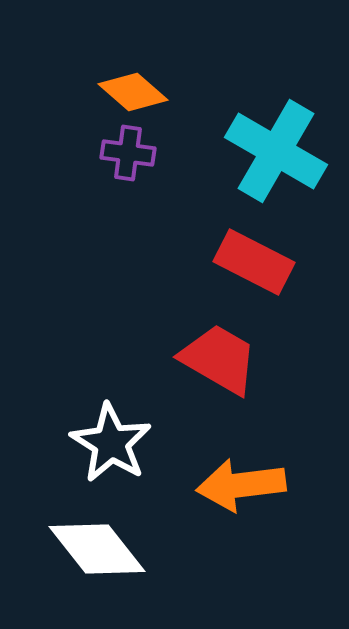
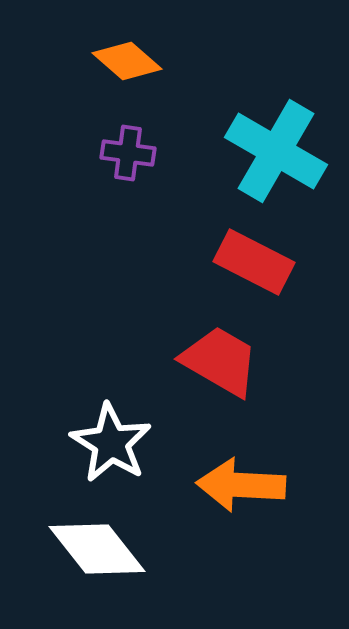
orange diamond: moved 6 px left, 31 px up
red trapezoid: moved 1 px right, 2 px down
orange arrow: rotated 10 degrees clockwise
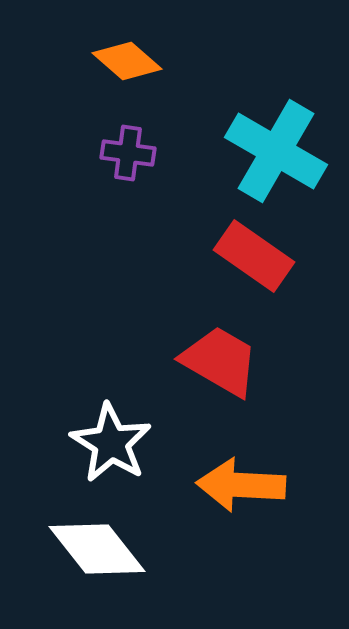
red rectangle: moved 6 px up; rotated 8 degrees clockwise
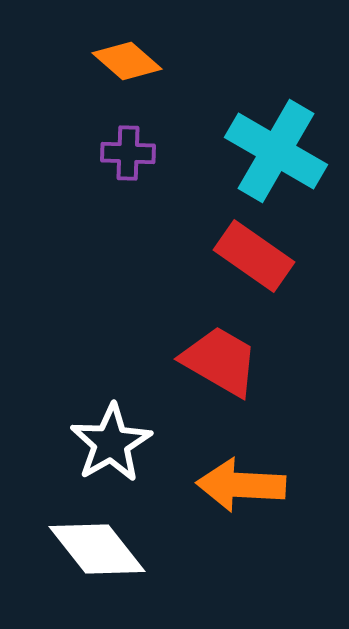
purple cross: rotated 6 degrees counterclockwise
white star: rotated 10 degrees clockwise
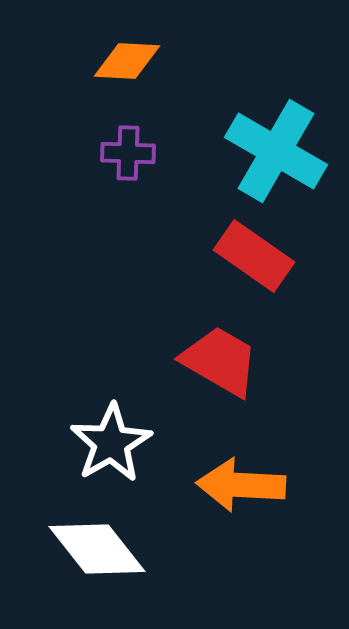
orange diamond: rotated 38 degrees counterclockwise
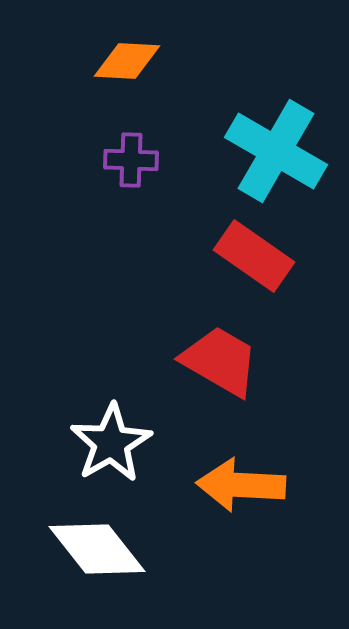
purple cross: moved 3 px right, 7 px down
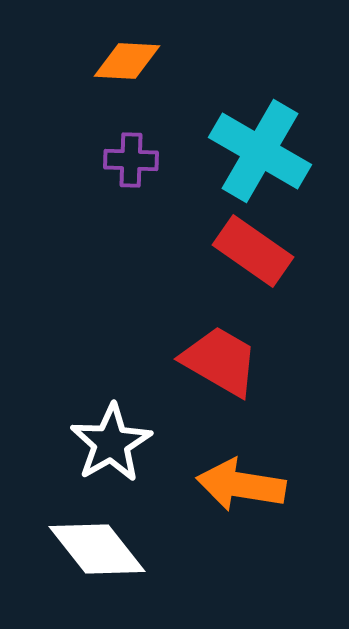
cyan cross: moved 16 px left
red rectangle: moved 1 px left, 5 px up
orange arrow: rotated 6 degrees clockwise
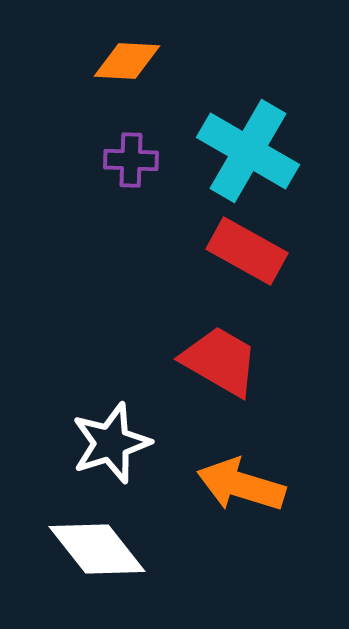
cyan cross: moved 12 px left
red rectangle: moved 6 px left; rotated 6 degrees counterclockwise
white star: rotated 12 degrees clockwise
orange arrow: rotated 8 degrees clockwise
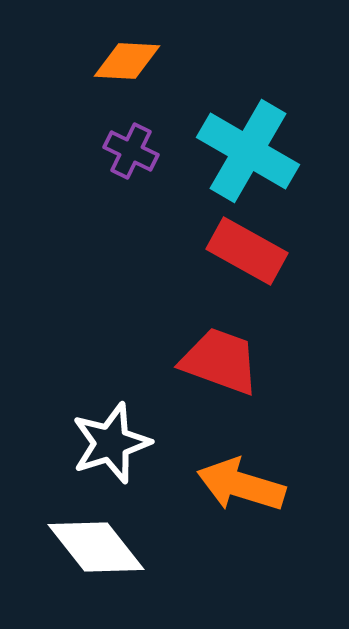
purple cross: moved 9 px up; rotated 24 degrees clockwise
red trapezoid: rotated 10 degrees counterclockwise
white diamond: moved 1 px left, 2 px up
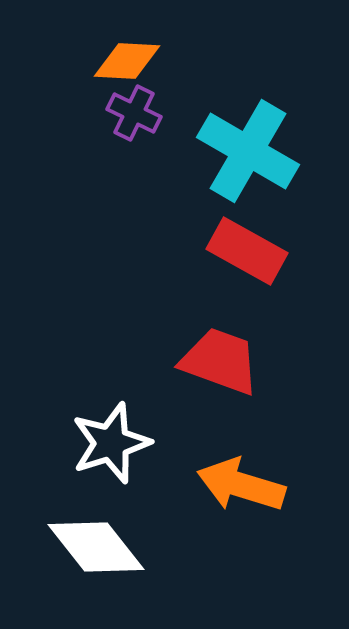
purple cross: moved 3 px right, 38 px up
